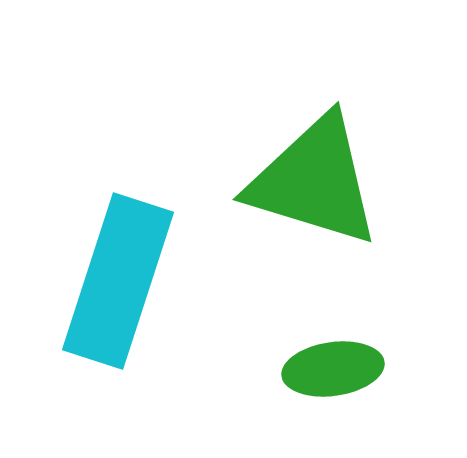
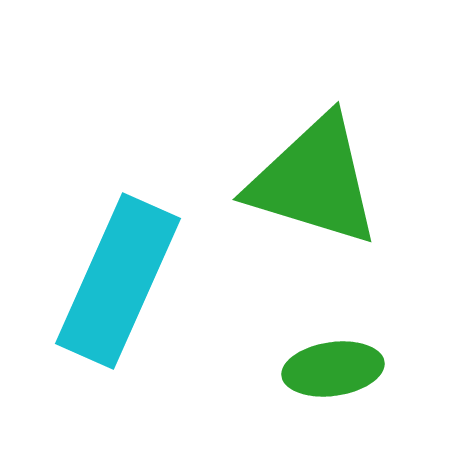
cyan rectangle: rotated 6 degrees clockwise
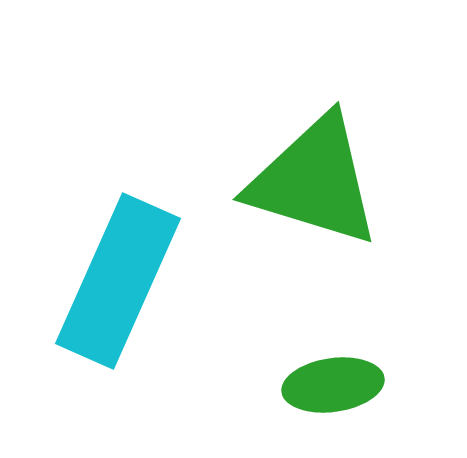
green ellipse: moved 16 px down
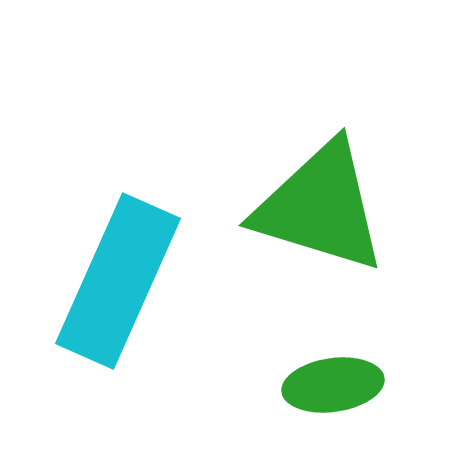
green triangle: moved 6 px right, 26 px down
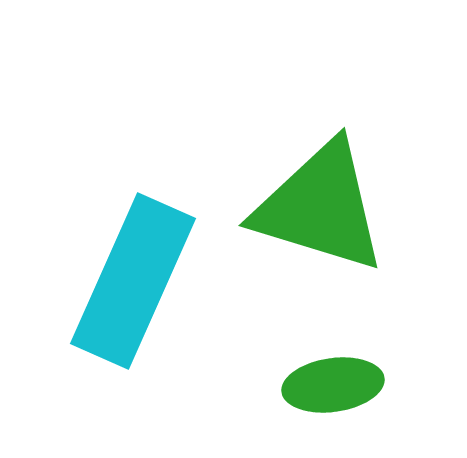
cyan rectangle: moved 15 px right
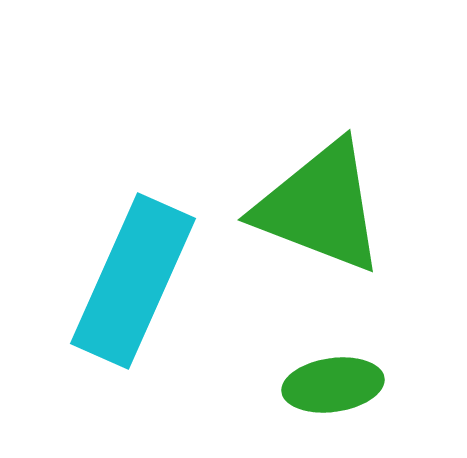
green triangle: rotated 4 degrees clockwise
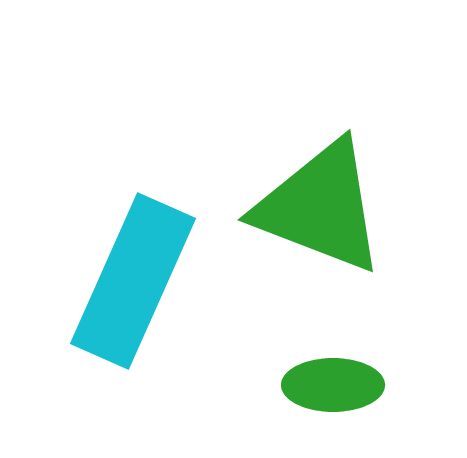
green ellipse: rotated 8 degrees clockwise
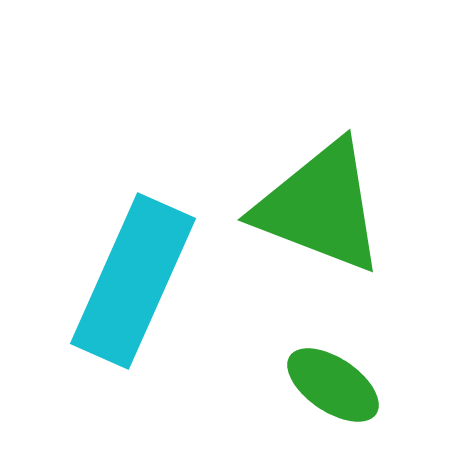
green ellipse: rotated 34 degrees clockwise
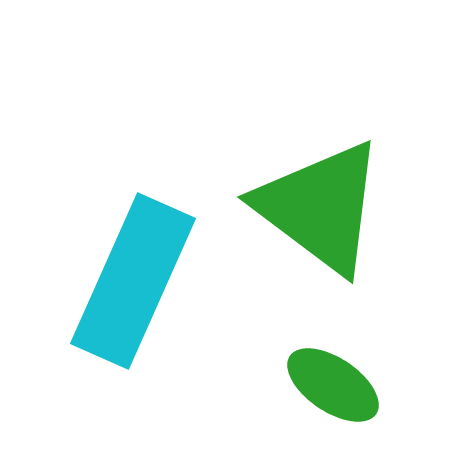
green triangle: rotated 16 degrees clockwise
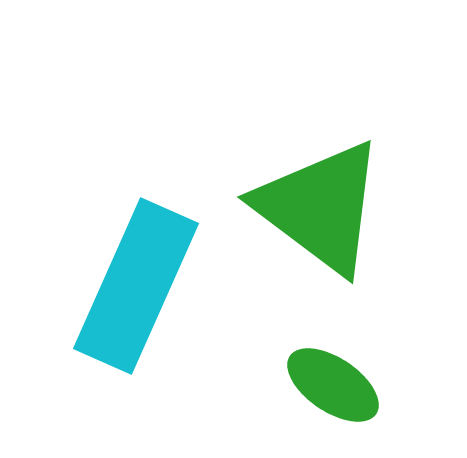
cyan rectangle: moved 3 px right, 5 px down
